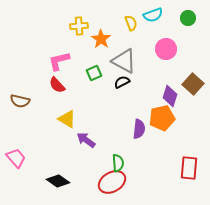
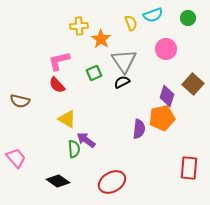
gray triangle: rotated 28 degrees clockwise
purple diamond: moved 3 px left
green semicircle: moved 44 px left, 14 px up
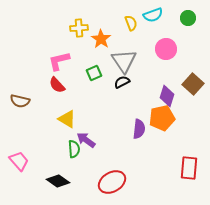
yellow cross: moved 2 px down
pink trapezoid: moved 3 px right, 3 px down
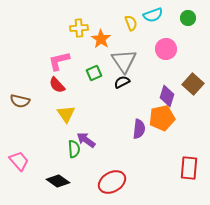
yellow triangle: moved 1 px left, 5 px up; rotated 24 degrees clockwise
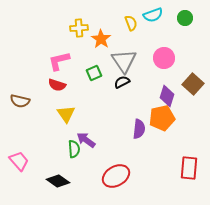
green circle: moved 3 px left
pink circle: moved 2 px left, 9 px down
red semicircle: rotated 30 degrees counterclockwise
red ellipse: moved 4 px right, 6 px up
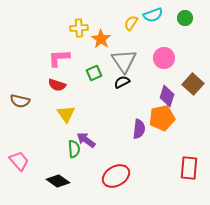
yellow semicircle: rotated 126 degrees counterclockwise
pink L-shape: moved 3 px up; rotated 10 degrees clockwise
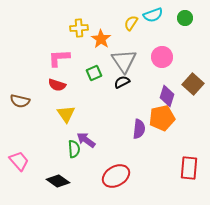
pink circle: moved 2 px left, 1 px up
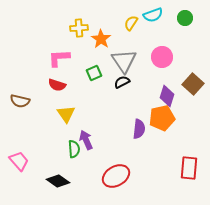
purple arrow: rotated 30 degrees clockwise
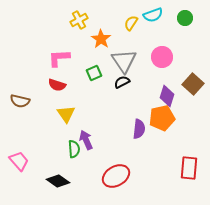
yellow cross: moved 8 px up; rotated 24 degrees counterclockwise
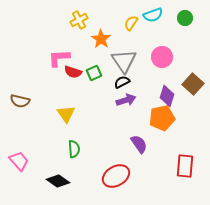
red semicircle: moved 16 px right, 13 px up
purple semicircle: moved 15 px down; rotated 42 degrees counterclockwise
purple arrow: moved 40 px right, 40 px up; rotated 96 degrees clockwise
red rectangle: moved 4 px left, 2 px up
